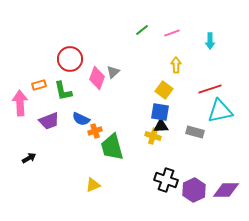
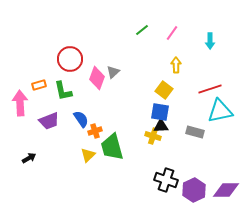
pink line: rotated 35 degrees counterclockwise
blue semicircle: rotated 150 degrees counterclockwise
yellow triangle: moved 5 px left, 30 px up; rotated 21 degrees counterclockwise
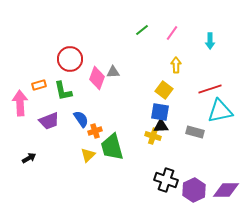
gray triangle: rotated 40 degrees clockwise
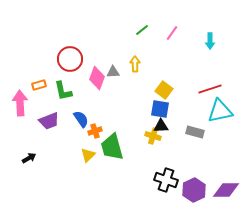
yellow arrow: moved 41 px left, 1 px up
blue square: moved 3 px up
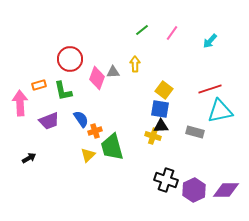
cyan arrow: rotated 42 degrees clockwise
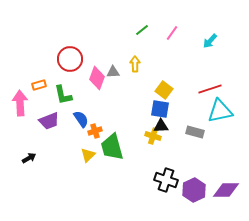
green L-shape: moved 4 px down
